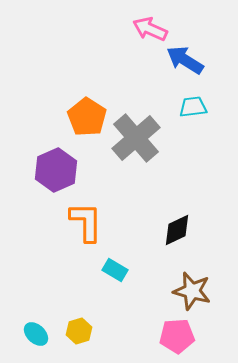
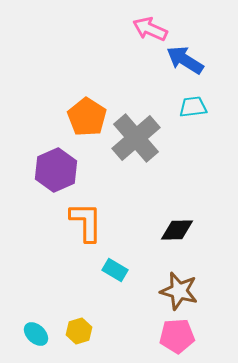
black diamond: rotated 24 degrees clockwise
brown star: moved 13 px left
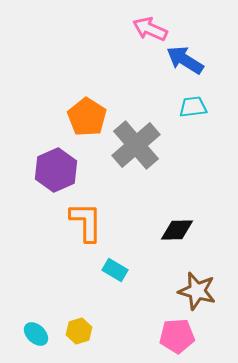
gray cross: moved 7 px down
brown star: moved 18 px right
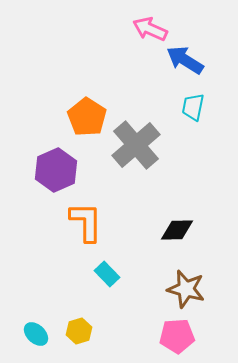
cyan trapezoid: rotated 72 degrees counterclockwise
cyan rectangle: moved 8 px left, 4 px down; rotated 15 degrees clockwise
brown star: moved 11 px left, 2 px up
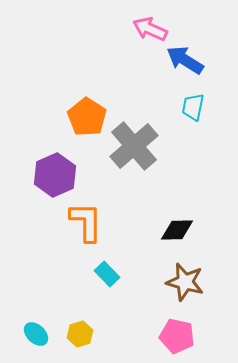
gray cross: moved 2 px left, 1 px down
purple hexagon: moved 1 px left, 5 px down
brown star: moved 1 px left, 7 px up
yellow hexagon: moved 1 px right, 3 px down
pink pentagon: rotated 16 degrees clockwise
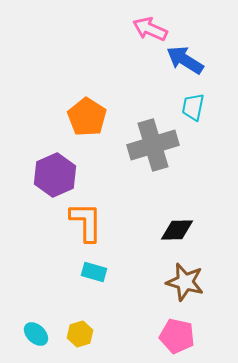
gray cross: moved 19 px right, 1 px up; rotated 24 degrees clockwise
cyan rectangle: moved 13 px left, 2 px up; rotated 30 degrees counterclockwise
